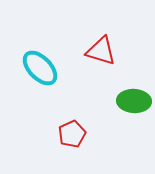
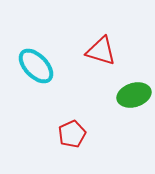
cyan ellipse: moved 4 px left, 2 px up
green ellipse: moved 6 px up; rotated 20 degrees counterclockwise
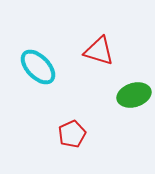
red triangle: moved 2 px left
cyan ellipse: moved 2 px right, 1 px down
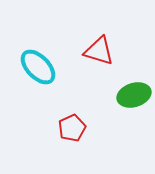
red pentagon: moved 6 px up
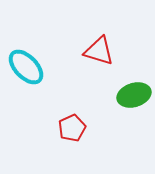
cyan ellipse: moved 12 px left
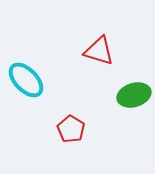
cyan ellipse: moved 13 px down
red pentagon: moved 1 px left, 1 px down; rotated 16 degrees counterclockwise
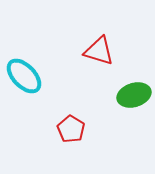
cyan ellipse: moved 2 px left, 4 px up
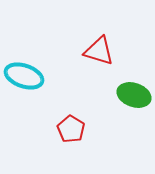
cyan ellipse: rotated 27 degrees counterclockwise
green ellipse: rotated 36 degrees clockwise
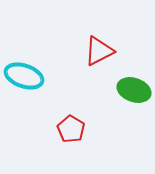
red triangle: rotated 44 degrees counterclockwise
green ellipse: moved 5 px up
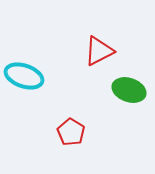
green ellipse: moved 5 px left
red pentagon: moved 3 px down
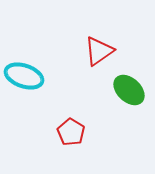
red triangle: rotated 8 degrees counterclockwise
green ellipse: rotated 24 degrees clockwise
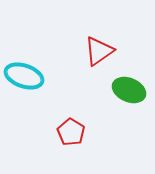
green ellipse: rotated 20 degrees counterclockwise
